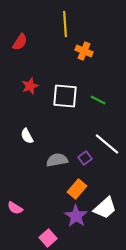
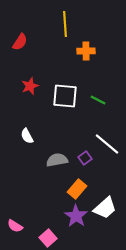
orange cross: moved 2 px right; rotated 24 degrees counterclockwise
pink semicircle: moved 18 px down
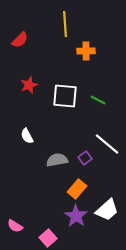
red semicircle: moved 2 px up; rotated 12 degrees clockwise
red star: moved 1 px left, 1 px up
white trapezoid: moved 2 px right, 2 px down
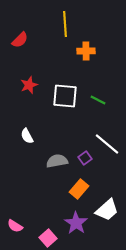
gray semicircle: moved 1 px down
orange rectangle: moved 2 px right
purple star: moved 7 px down
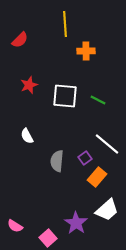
gray semicircle: rotated 75 degrees counterclockwise
orange rectangle: moved 18 px right, 12 px up
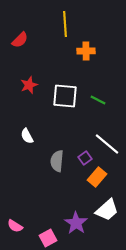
pink square: rotated 12 degrees clockwise
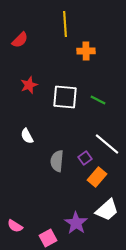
white square: moved 1 px down
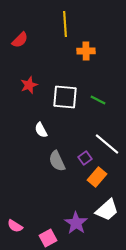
white semicircle: moved 14 px right, 6 px up
gray semicircle: rotated 30 degrees counterclockwise
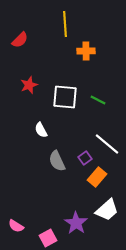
pink semicircle: moved 1 px right
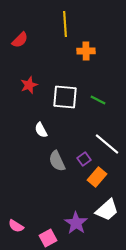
purple square: moved 1 px left, 1 px down
